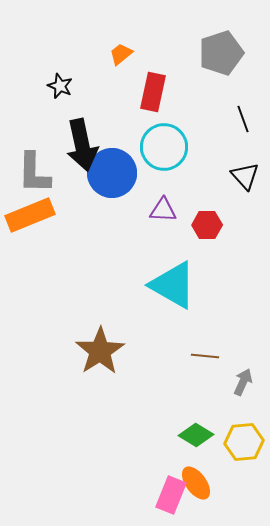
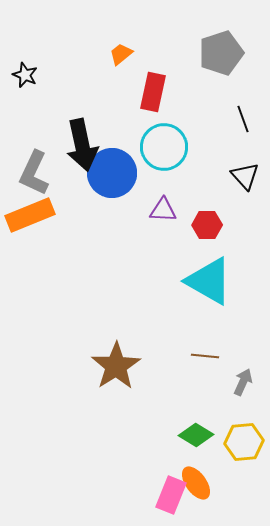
black star: moved 35 px left, 11 px up
gray L-shape: rotated 24 degrees clockwise
cyan triangle: moved 36 px right, 4 px up
brown star: moved 16 px right, 15 px down
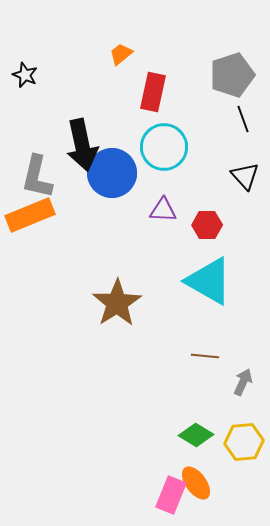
gray pentagon: moved 11 px right, 22 px down
gray L-shape: moved 3 px right, 4 px down; rotated 12 degrees counterclockwise
brown star: moved 1 px right, 63 px up
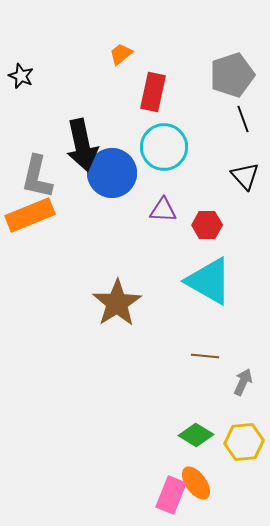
black star: moved 4 px left, 1 px down
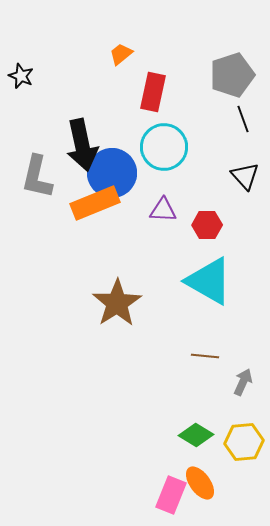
orange rectangle: moved 65 px right, 12 px up
orange ellipse: moved 4 px right
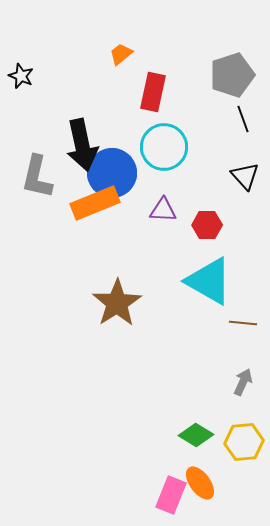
brown line: moved 38 px right, 33 px up
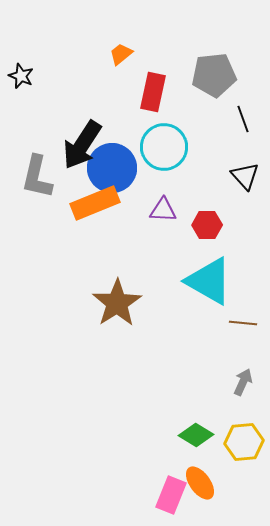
gray pentagon: moved 18 px left; rotated 12 degrees clockwise
black arrow: rotated 45 degrees clockwise
blue circle: moved 5 px up
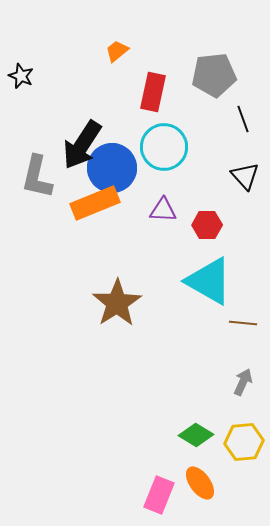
orange trapezoid: moved 4 px left, 3 px up
pink rectangle: moved 12 px left
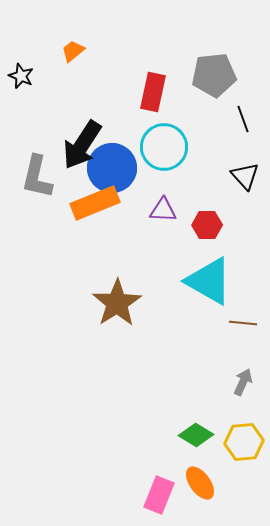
orange trapezoid: moved 44 px left
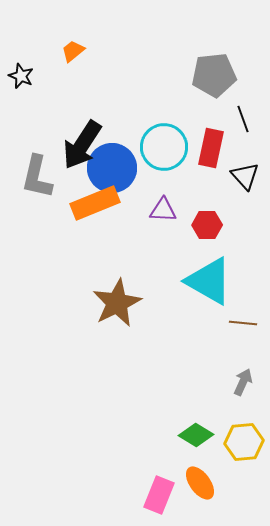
red rectangle: moved 58 px right, 56 px down
brown star: rotated 6 degrees clockwise
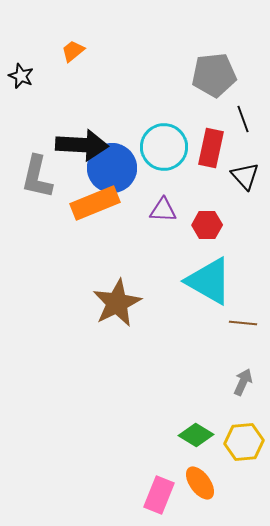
black arrow: rotated 120 degrees counterclockwise
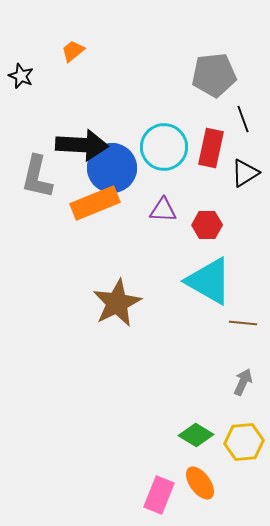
black triangle: moved 3 px up; rotated 40 degrees clockwise
